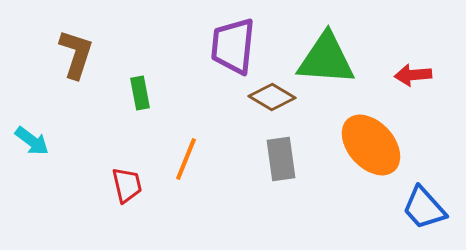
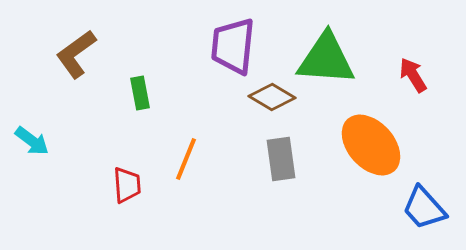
brown L-shape: rotated 144 degrees counterclockwise
red arrow: rotated 63 degrees clockwise
red trapezoid: rotated 9 degrees clockwise
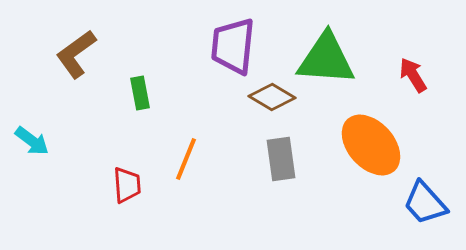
blue trapezoid: moved 1 px right, 5 px up
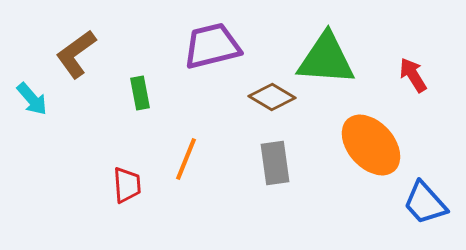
purple trapezoid: moved 21 px left; rotated 70 degrees clockwise
cyan arrow: moved 42 px up; rotated 12 degrees clockwise
gray rectangle: moved 6 px left, 4 px down
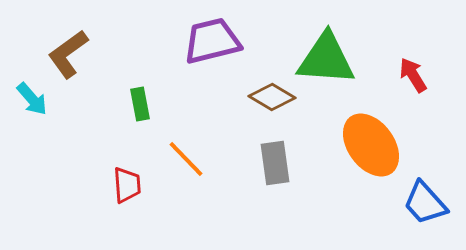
purple trapezoid: moved 5 px up
brown L-shape: moved 8 px left
green rectangle: moved 11 px down
orange ellipse: rotated 6 degrees clockwise
orange line: rotated 66 degrees counterclockwise
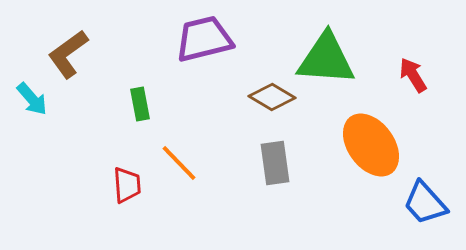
purple trapezoid: moved 8 px left, 2 px up
orange line: moved 7 px left, 4 px down
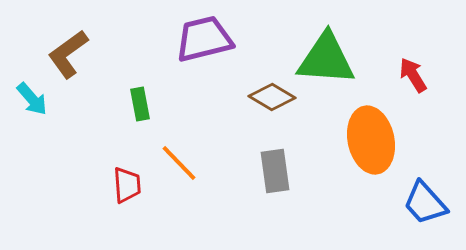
orange ellipse: moved 5 px up; rotated 24 degrees clockwise
gray rectangle: moved 8 px down
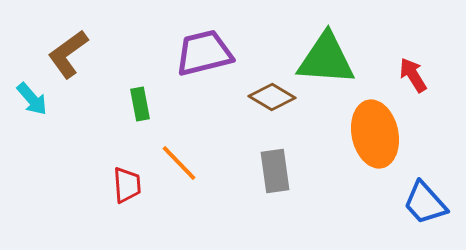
purple trapezoid: moved 14 px down
orange ellipse: moved 4 px right, 6 px up
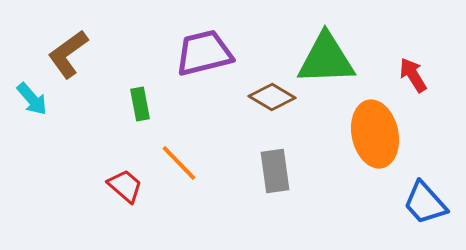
green triangle: rotated 6 degrees counterclockwise
red trapezoid: moved 2 px left, 1 px down; rotated 45 degrees counterclockwise
